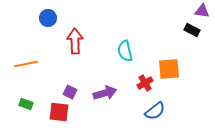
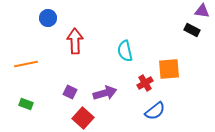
red square: moved 24 px right, 6 px down; rotated 35 degrees clockwise
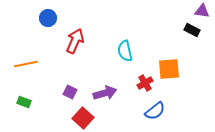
red arrow: rotated 25 degrees clockwise
green rectangle: moved 2 px left, 2 px up
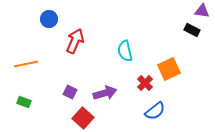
blue circle: moved 1 px right, 1 px down
orange square: rotated 20 degrees counterclockwise
red cross: rotated 14 degrees counterclockwise
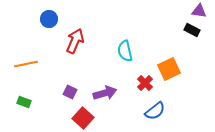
purple triangle: moved 3 px left
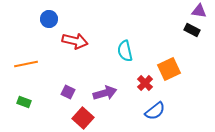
red arrow: rotated 80 degrees clockwise
purple square: moved 2 px left
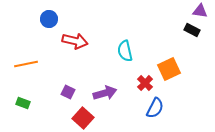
purple triangle: moved 1 px right
green rectangle: moved 1 px left, 1 px down
blue semicircle: moved 3 px up; rotated 25 degrees counterclockwise
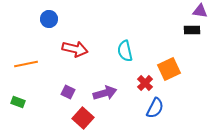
black rectangle: rotated 28 degrees counterclockwise
red arrow: moved 8 px down
green rectangle: moved 5 px left, 1 px up
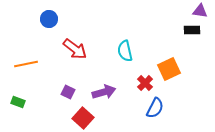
red arrow: rotated 25 degrees clockwise
purple arrow: moved 1 px left, 1 px up
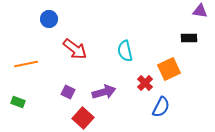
black rectangle: moved 3 px left, 8 px down
blue semicircle: moved 6 px right, 1 px up
